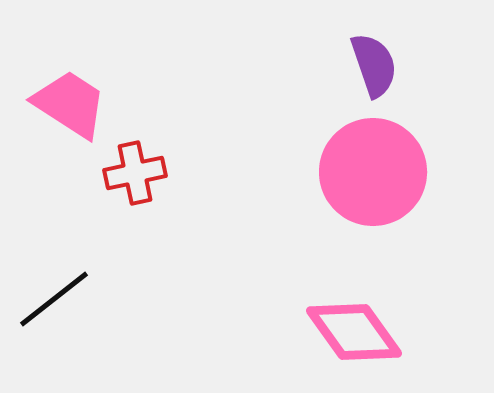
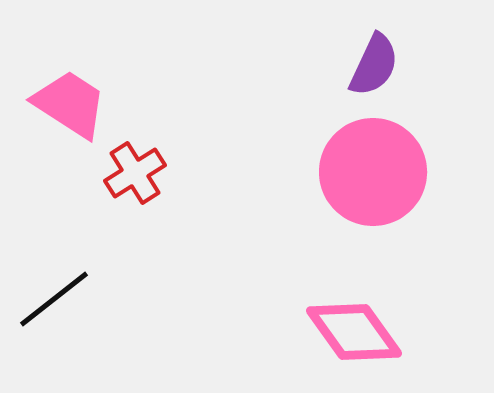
purple semicircle: rotated 44 degrees clockwise
red cross: rotated 20 degrees counterclockwise
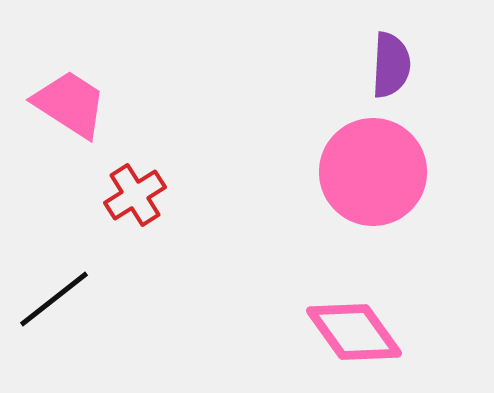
purple semicircle: moved 17 px right; rotated 22 degrees counterclockwise
red cross: moved 22 px down
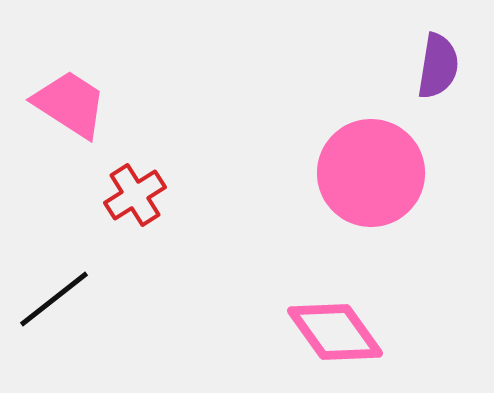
purple semicircle: moved 47 px right, 1 px down; rotated 6 degrees clockwise
pink circle: moved 2 px left, 1 px down
pink diamond: moved 19 px left
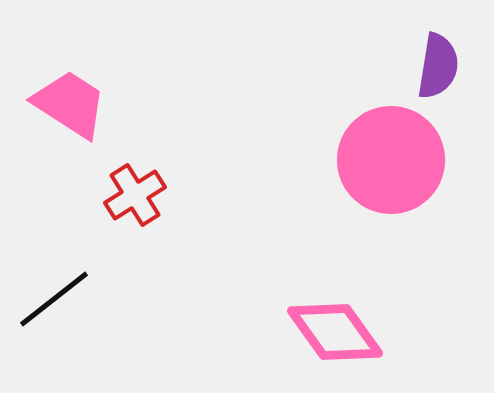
pink circle: moved 20 px right, 13 px up
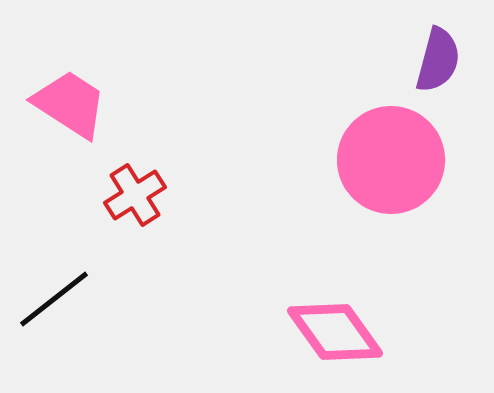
purple semicircle: moved 6 px up; rotated 6 degrees clockwise
